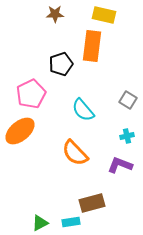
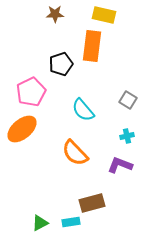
pink pentagon: moved 2 px up
orange ellipse: moved 2 px right, 2 px up
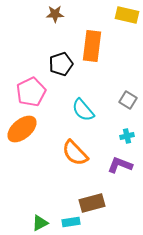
yellow rectangle: moved 23 px right
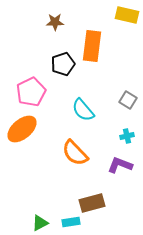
brown star: moved 8 px down
black pentagon: moved 2 px right
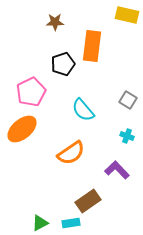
cyan cross: rotated 32 degrees clockwise
orange semicircle: moved 4 px left; rotated 80 degrees counterclockwise
purple L-shape: moved 3 px left, 5 px down; rotated 25 degrees clockwise
brown rectangle: moved 4 px left, 2 px up; rotated 20 degrees counterclockwise
cyan rectangle: moved 1 px down
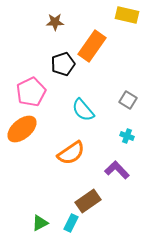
orange rectangle: rotated 28 degrees clockwise
cyan rectangle: rotated 54 degrees counterclockwise
